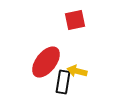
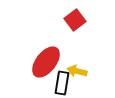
red square: rotated 25 degrees counterclockwise
black rectangle: moved 1 px left, 1 px down
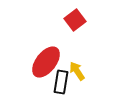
yellow arrow: rotated 42 degrees clockwise
black rectangle: moved 1 px left, 1 px up
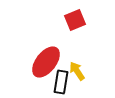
red square: rotated 15 degrees clockwise
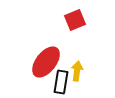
yellow arrow: rotated 42 degrees clockwise
